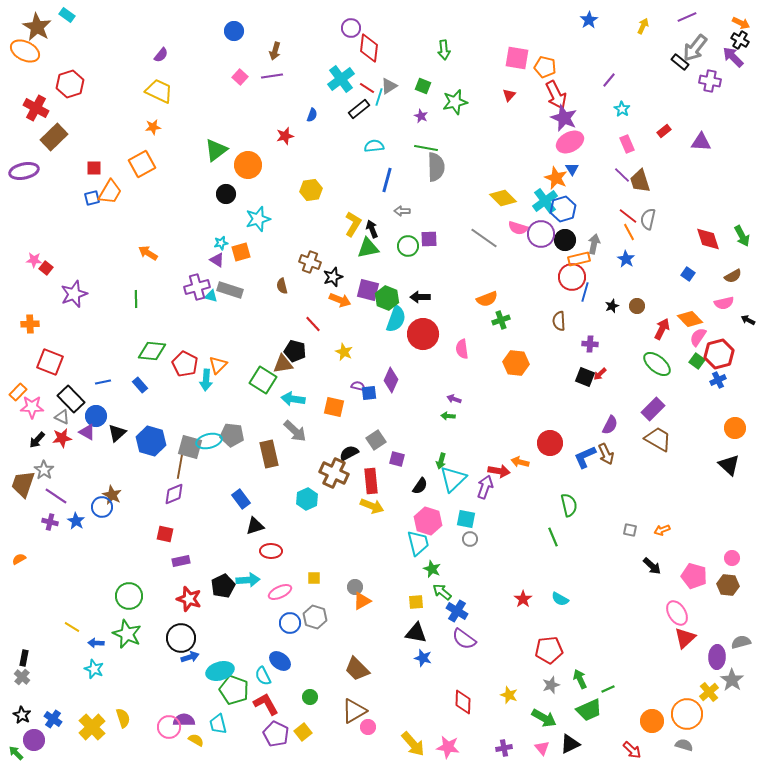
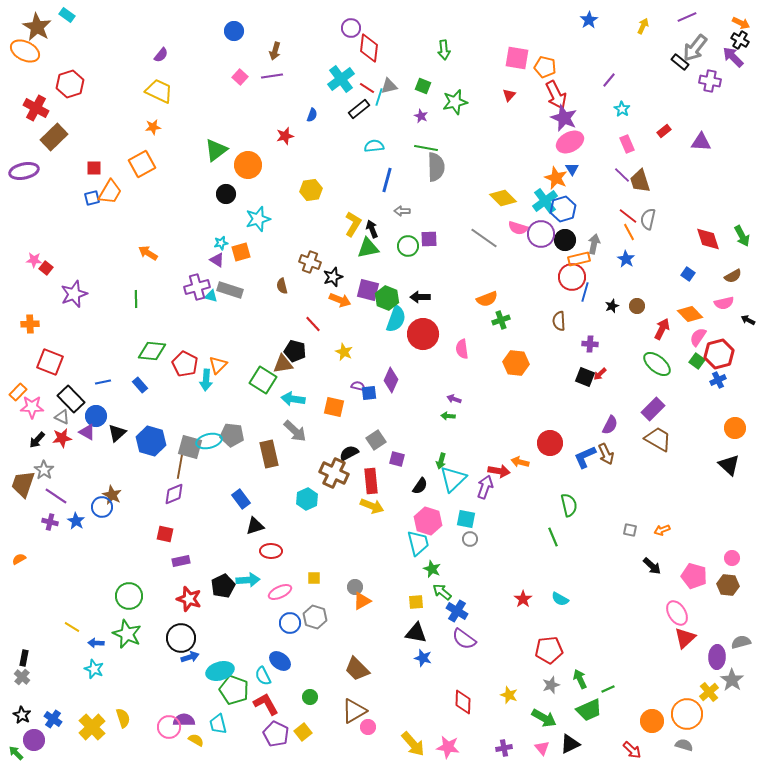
gray triangle at (389, 86): rotated 18 degrees clockwise
orange diamond at (690, 319): moved 5 px up
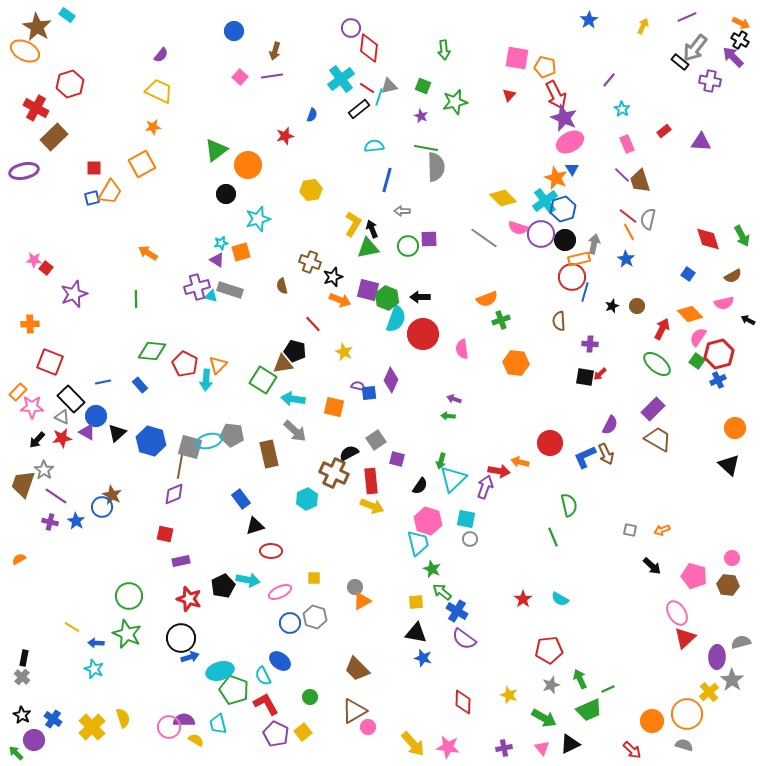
black square at (585, 377): rotated 12 degrees counterclockwise
cyan arrow at (248, 580): rotated 15 degrees clockwise
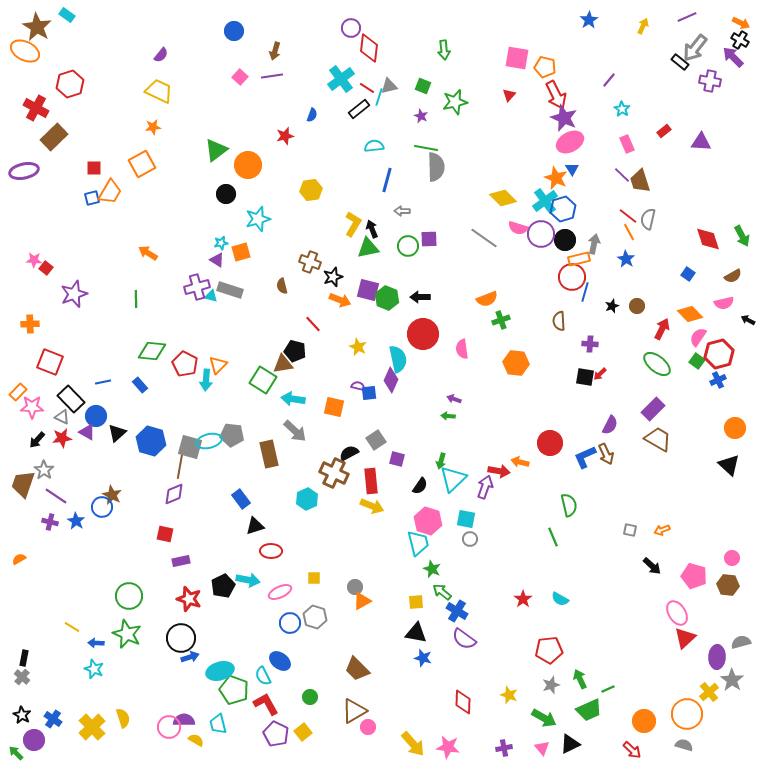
cyan semicircle at (396, 319): moved 2 px right, 40 px down; rotated 32 degrees counterclockwise
yellow star at (344, 352): moved 14 px right, 5 px up
orange circle at (652, 721): moved 8 px left
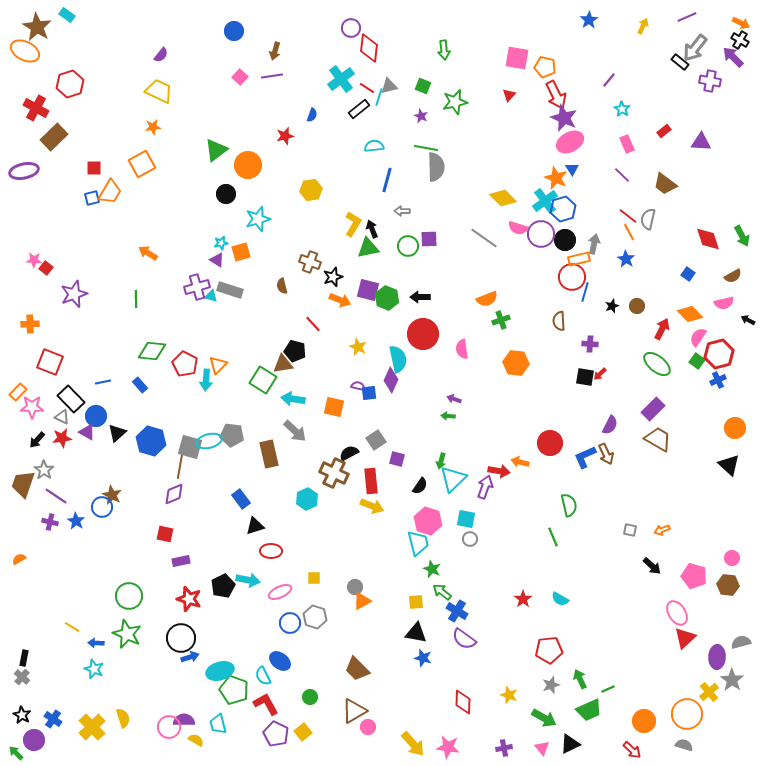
brown trapezoid at (640, 181): moved 25 px right, 3 px down; rotated 35 degrees counterclockwise
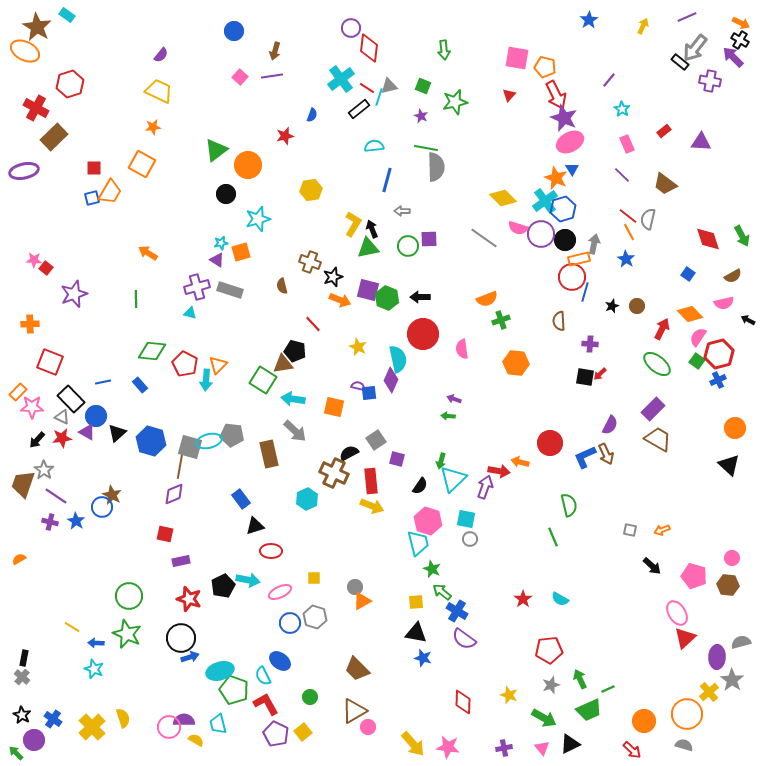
orange square at (142, 164): rotated 32 degrees counterclockwise
cyan triangle at (211, 296): moved 21 px left, 17 px down
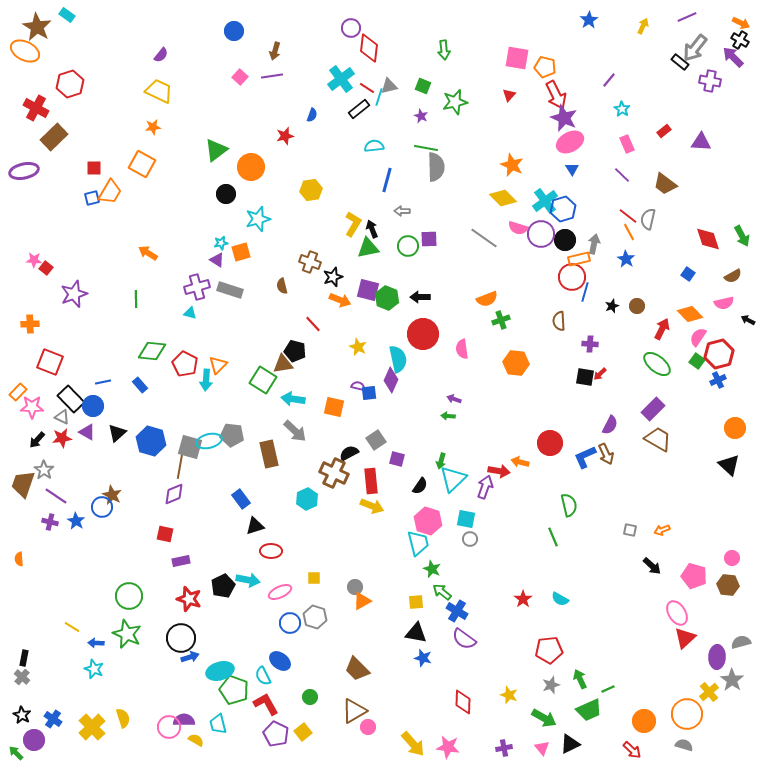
orange circle at (248, 165): moved 3 px right, 2 px down
orange star at (556, 178): moved 44 px left, 13 px up
blue circle at (96, 416): moved 3 px left, 10 px up
orange semicircle at (19, 559): rotated 64 degrees counterclockwise
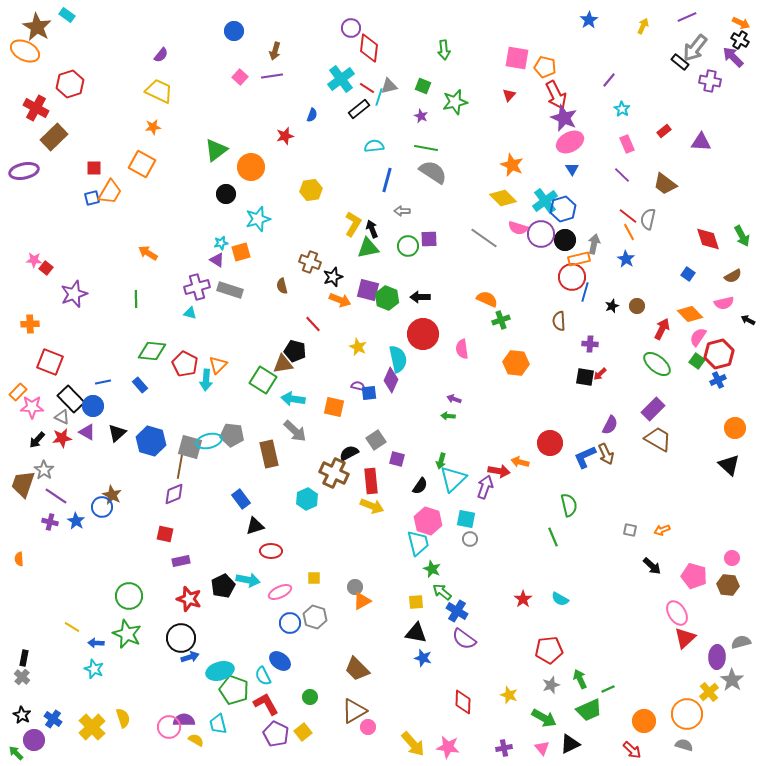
gray semicircle at (436, 167): moved 3 px left, 5 px down; rotated 56 degrees counterclockwise
orange semicircle at (487, 299): rotated 135 degrees counterclockwise
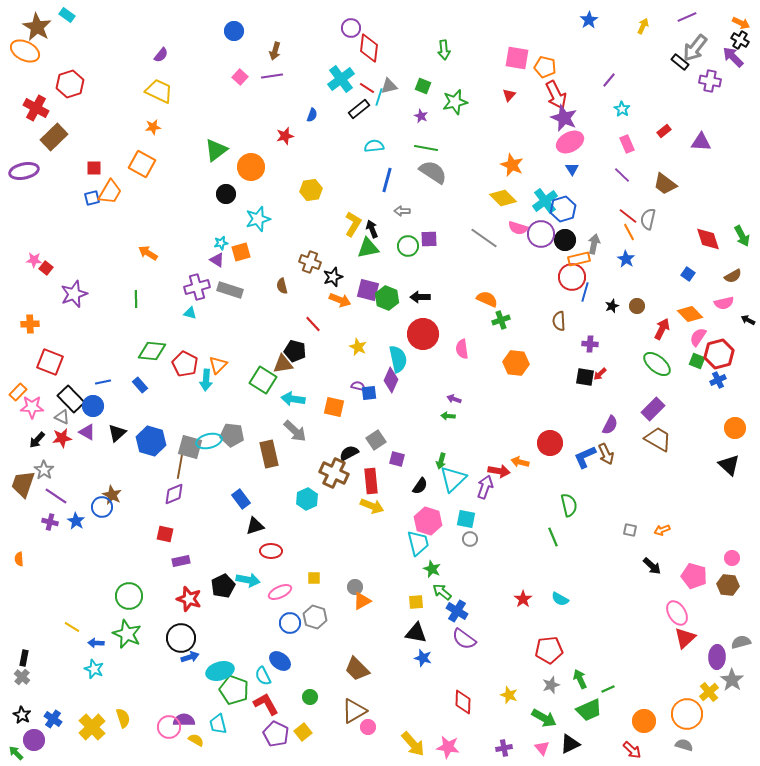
green square at (697, 361): rotated 14 degrees counterclockwise
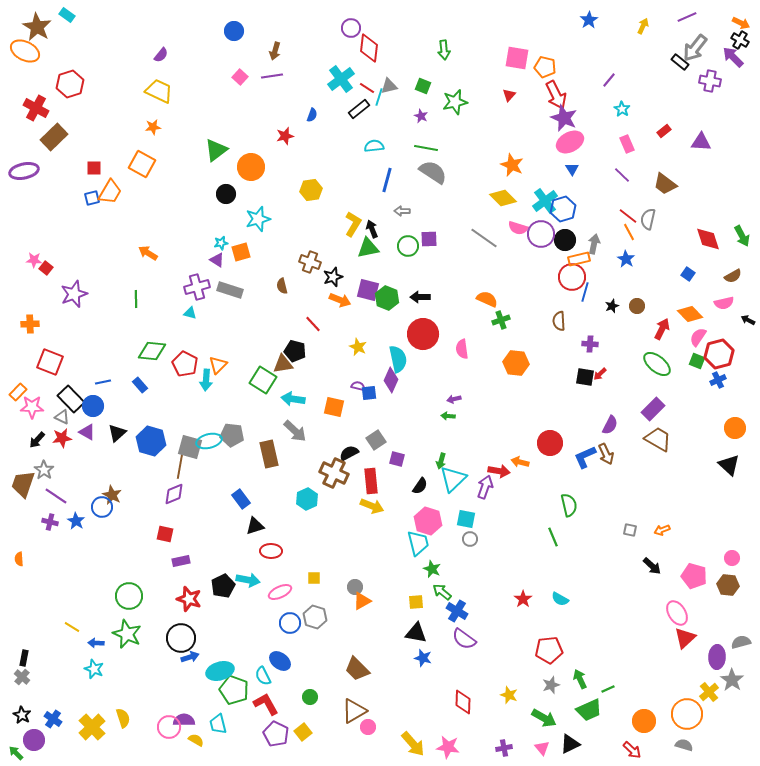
purple arrow at (454, 399): rotated 32 degrees counterclockwise
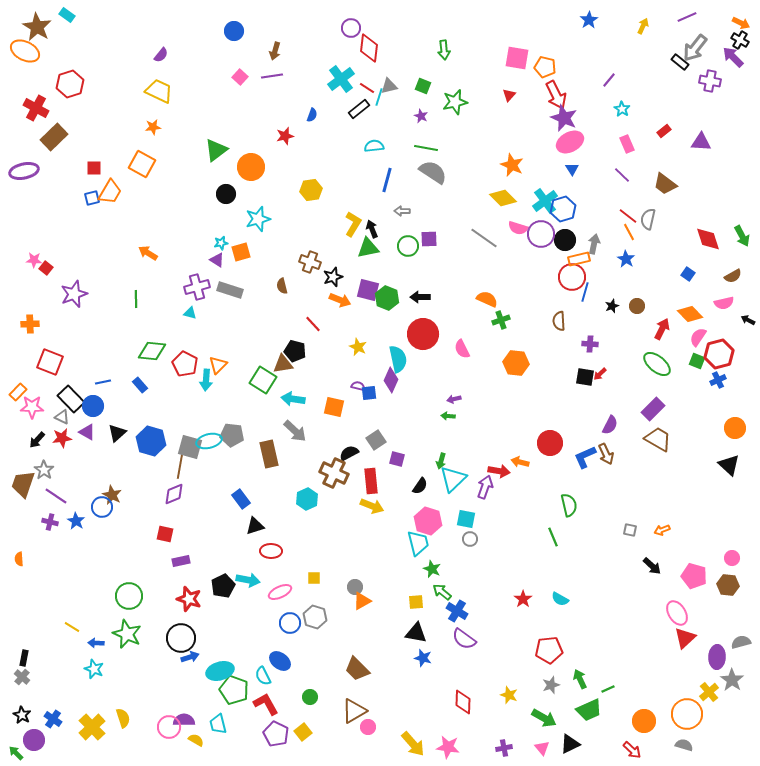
pink semicircle at (462, 349): rotated 18 degrees counterclockwise
